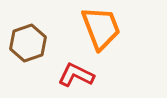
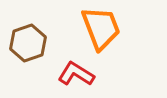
red L-shape: moved 1 px up; rotated 6 degrees clockwise
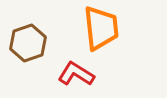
orange trapezoid: rotated 15 degrees clockwise
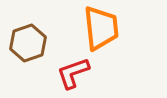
red L-shape: moved 3 px left, 1 px up; rotated 51 degrees counterclockwise
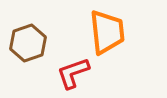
orange trapezoid: moved 6 px right, 4 px down
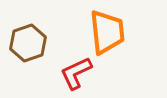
red L-shape: moved 3 px right; rotated 6 degrees counterclockwise
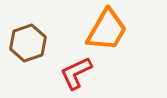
orange trapezoid: moved 2 px up; rotated 36 degrees clockwise
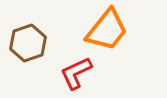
orange trapezoid: rotated 9 degrees clockwise
